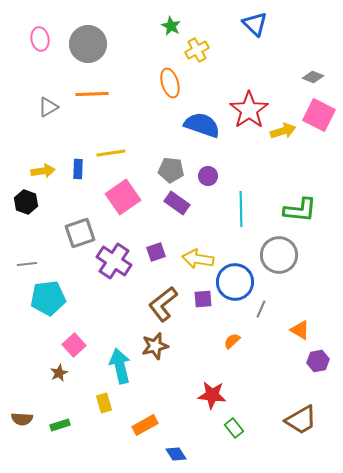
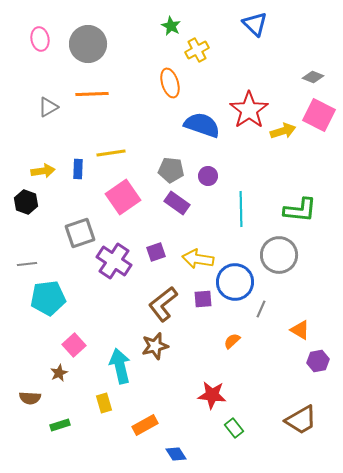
brown semicircle at (22, 419): moved 8 px right, 21 px up
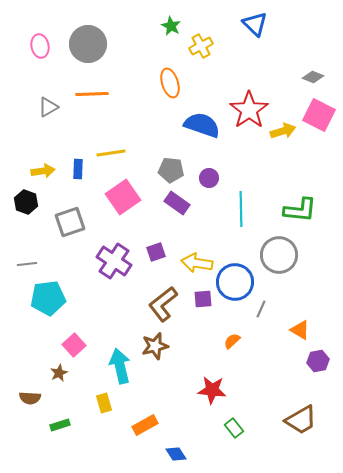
pink ellipse at (40, 39): moved 7 px down
yellow cross at (197, 50): moved 4 px right, 4 px up
purple circle at (208, 176): moved 1 px right, 2 px down
gray square at (80, 233): moved 10 px left, 11 px up
yellow arrow at (198, 259): moved 1 px left, 4 px down
red star at (212, 395): moved 5 px up
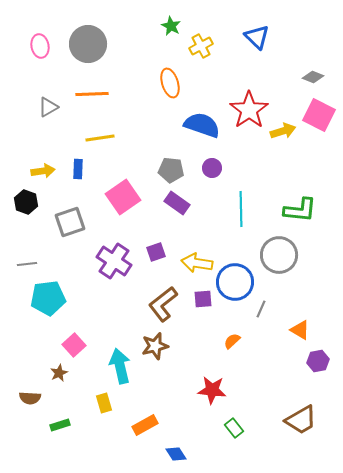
blue triangle at (255, 24): moved 2 px right, 13 px down
yellow line at (111, 153): moved 11 px left, 15 px up
purple circle at (209, 178): moved 3 px right, 10 px up
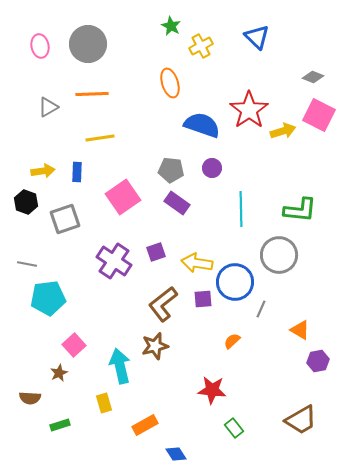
blue rectangle at (78, 169): moved 1 px left, 3 px down
gray square at (70, 222): moved 5 px left, 3 px up
gray line at (27, 264): rotated 18 degrees clockwise
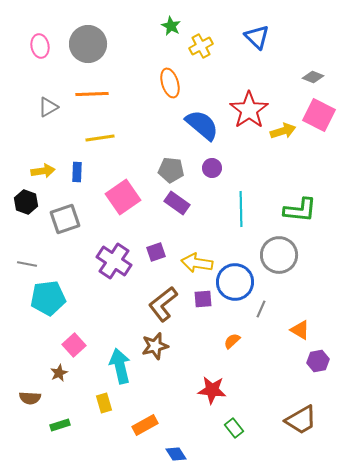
blue semicircle at (202, 125): rotated 21 degrees clockwise
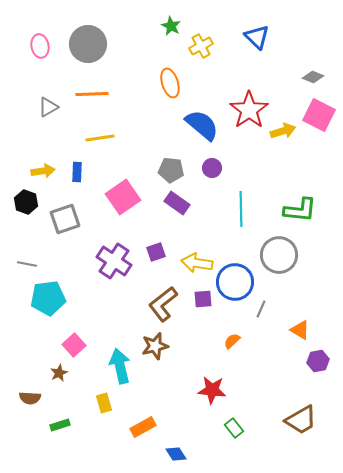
orange rectangle at (145, 425): moved 2 px left, 2 px down
